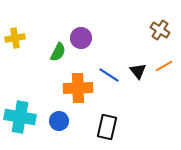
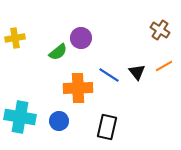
green semicircle: rotated 24 degrees clockwise
black triangle: moved 1 px left, 1 px down
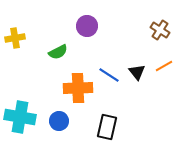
purple circle: moved 6 px right, 12 px up
green semicircle: rotated 12 degrees clockwise
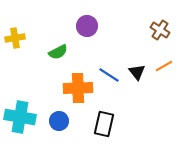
black rectangle: moved 3 px left, 3 px up
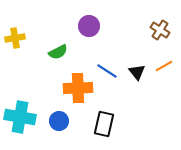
purple circle: moved 2 px right
blue line: moved 2 px left, 4 px up
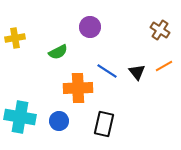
purple circle: moved 1 px right, 1 px down
